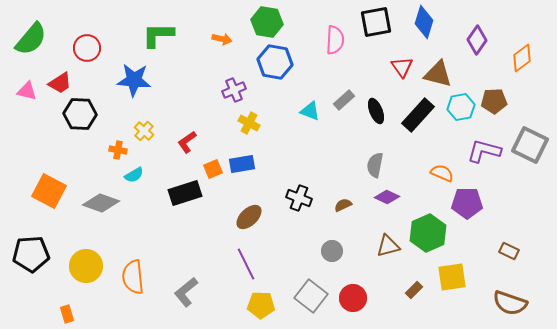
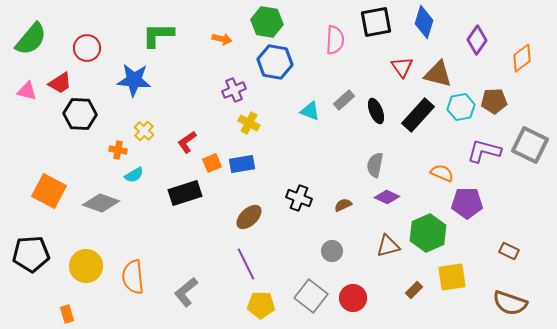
orange square at (213, 169): moved 1 px left, 6 px up
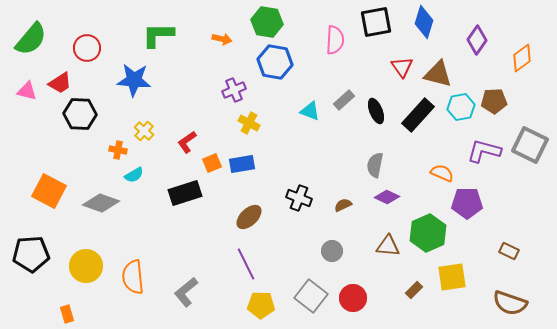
brown triangle at (388, 246): rotated 20 degrees clockwise
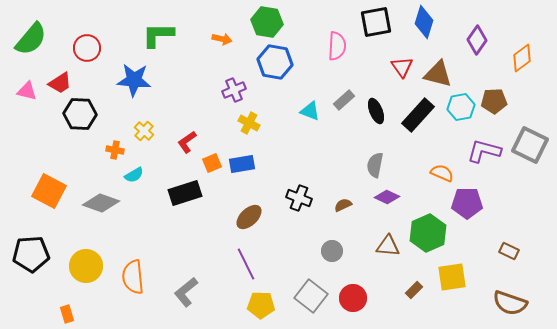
pink semicircle at (335, 40): moved 2 px right, 6 px down
orange cross at (118, 150): moved 3 px left
